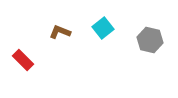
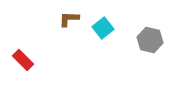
brown L-shape: moved 9 px right, 13 px up; rotated 20 degrees counterclockwise
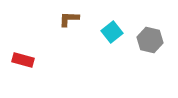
cyan square: moved 9 px right, 4 px down
red rectangle: rotated 30 degrees counterclockwise
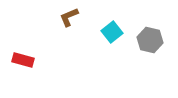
brown L-shape: moved 2 px up; rotated 25 degrees counterclockwise
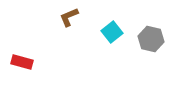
gray hexagon: moved 1 px right, 1 px up
red rectangle: moved 1 px left, 2 px down
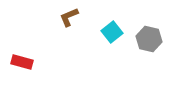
gray hexagon: moved 2 px left
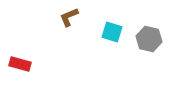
cyan square: rotated 35 degrees counterclockwise
red rectangle: moved 2 px left, 2 px down
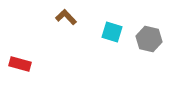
brown L-shape: moved 3 px left; rotated 70 degrees clockwise
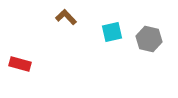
cyan square: rotated 30 degrees counterclockwise
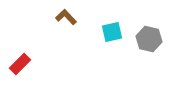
red rectangle: rotated 60 degrees counterclockwise
